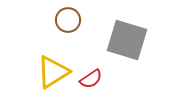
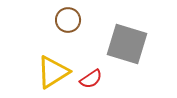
gray square: moved 4 px down
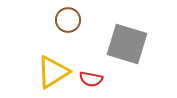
red semicircle: rotated 45 degrees clockwise
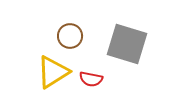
brown circle: moved 2 px right, 16 px down
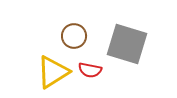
brown circle: moved 4 px right
red semicircle: moved 1 px left, 9 px up
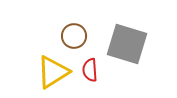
red semicircle: rotated 75 degrees clockwise
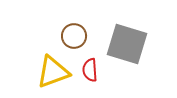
yellow triangle: rotated 12 degrees clockwise
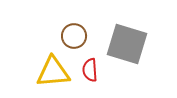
yellow triangle: rotated 15 degrees clockwise
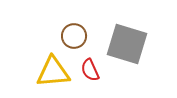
red semicircle: rotated 20 degrees counterclockwise
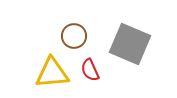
gray square: moved 3 px right; rotated 6 degrees clockwise
yellow triangle: moved 1 px left, 1 px down
